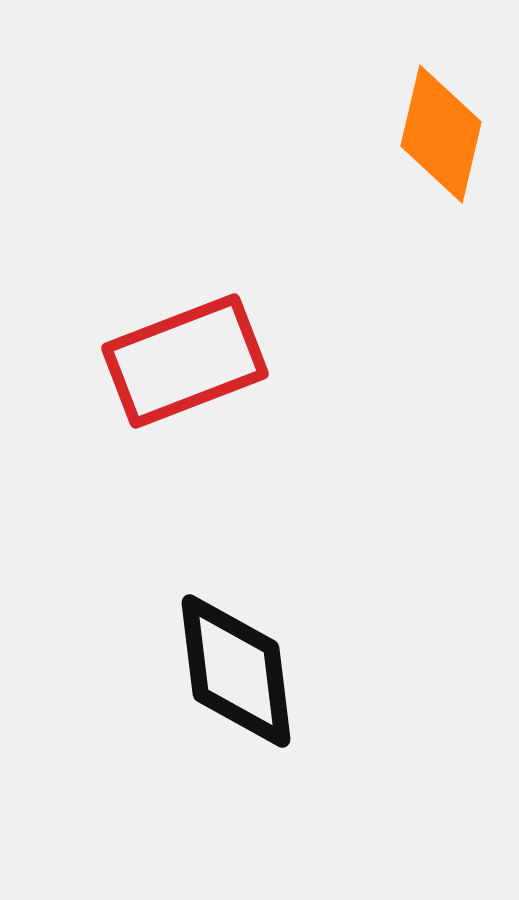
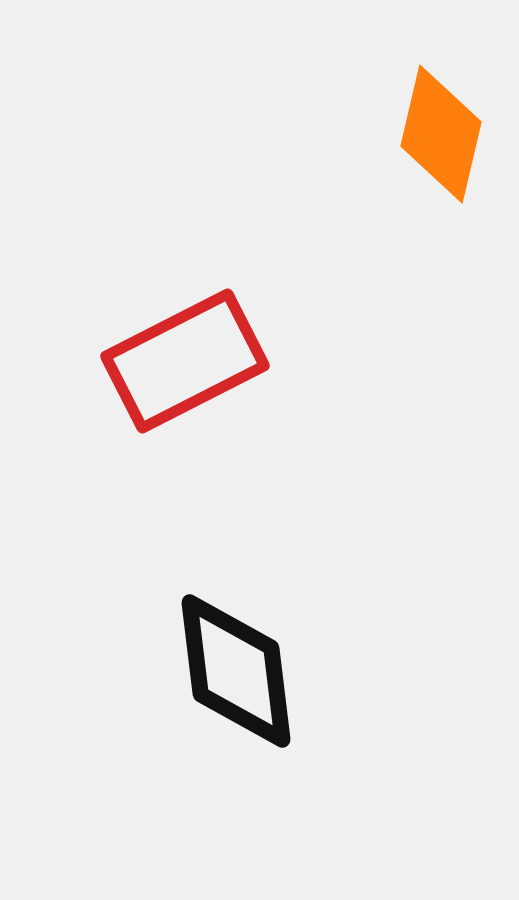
red rectangle: rotated 6 degrees counterclockwise
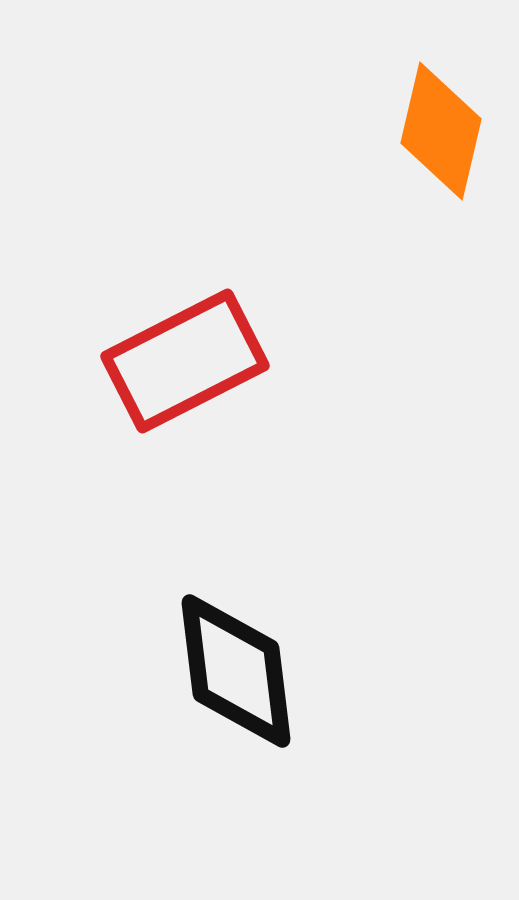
orange diamond: moved 3 px up
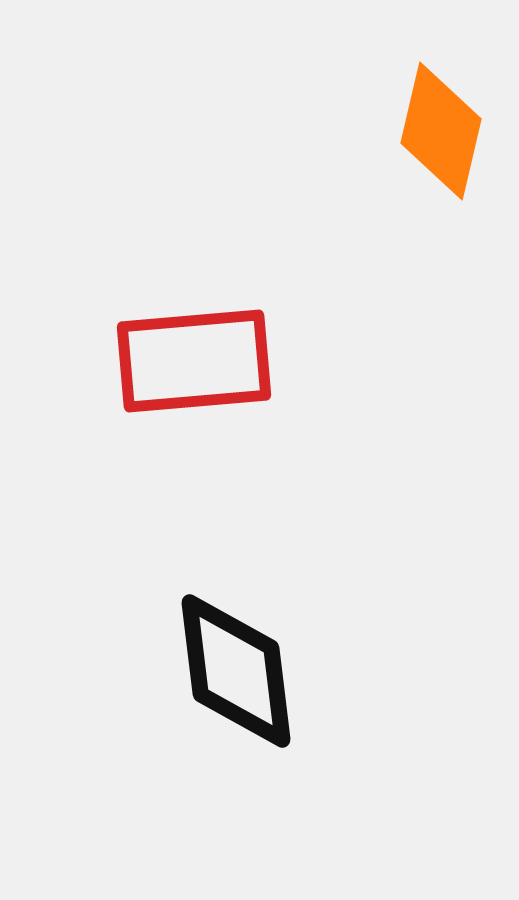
red rectangle: moved 9 px right; rotated 22 degrees clockwise
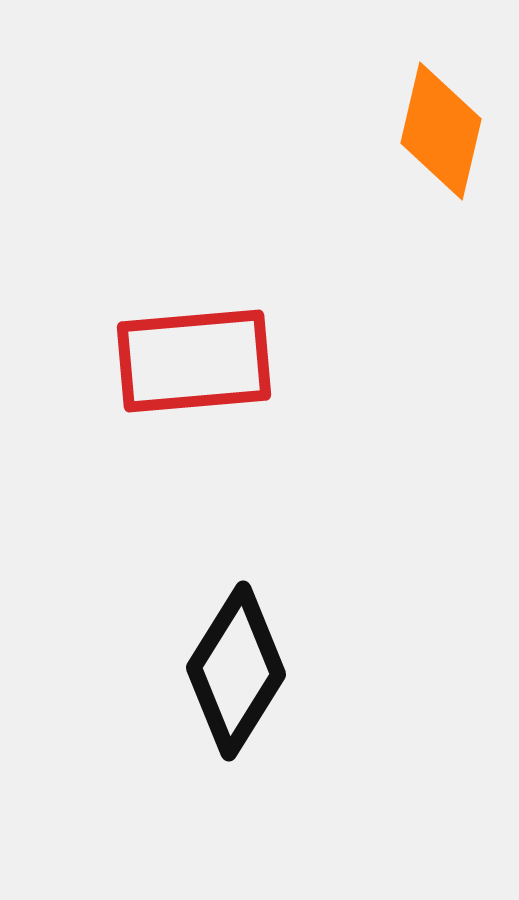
black diamond: rotated 39 degrees clockwise
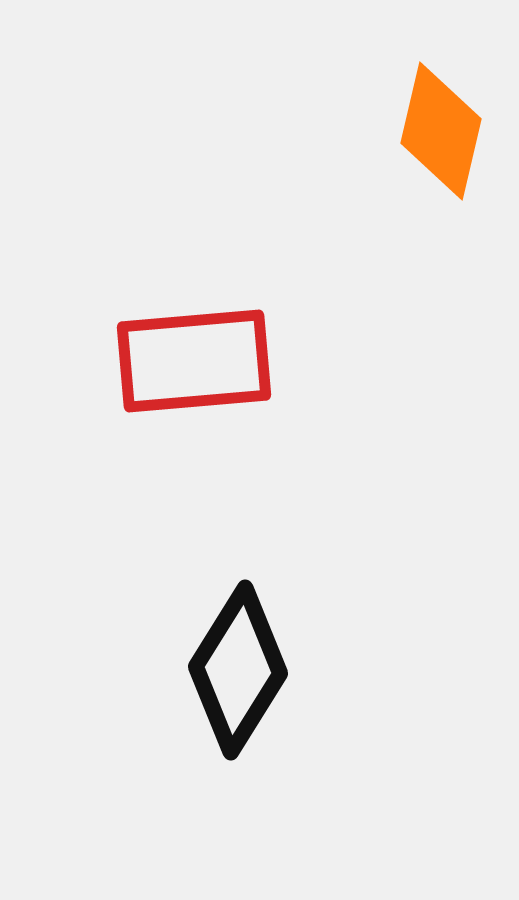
black diamond: moved 2 px right, 1 px up
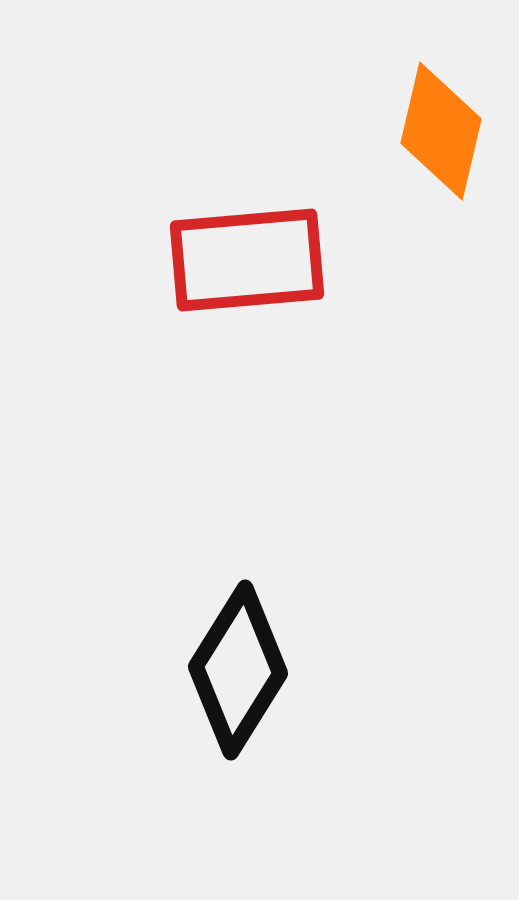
red rectangle: moved 53 px right, 101 px up
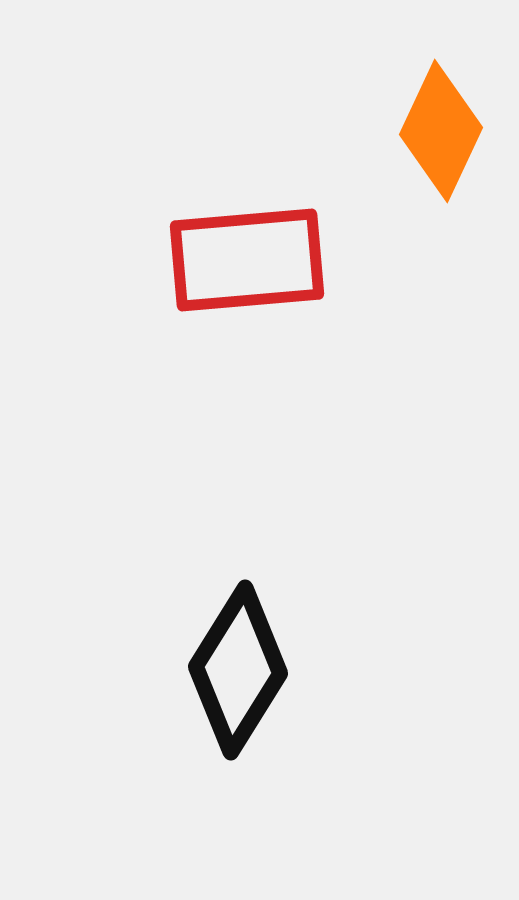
orange diamond: rotated 12 degrees clockwise
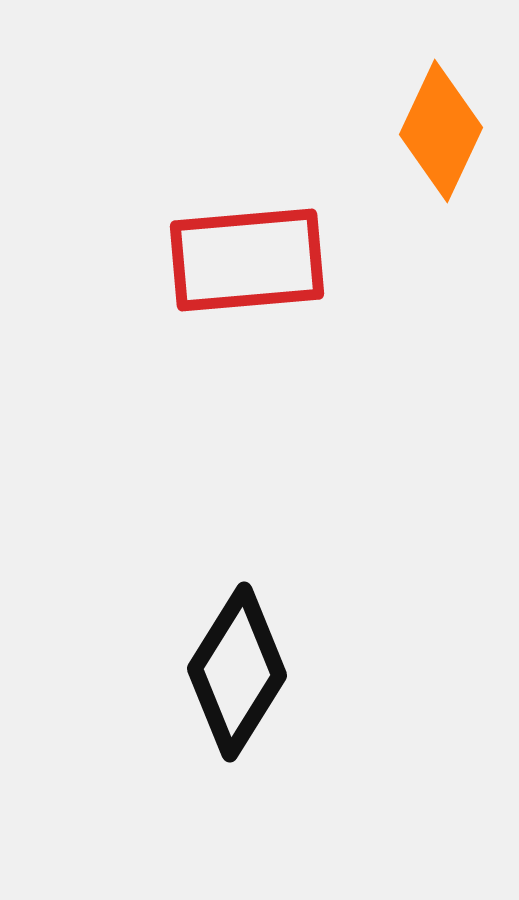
black diamond: moved 1 px left, 2 px down
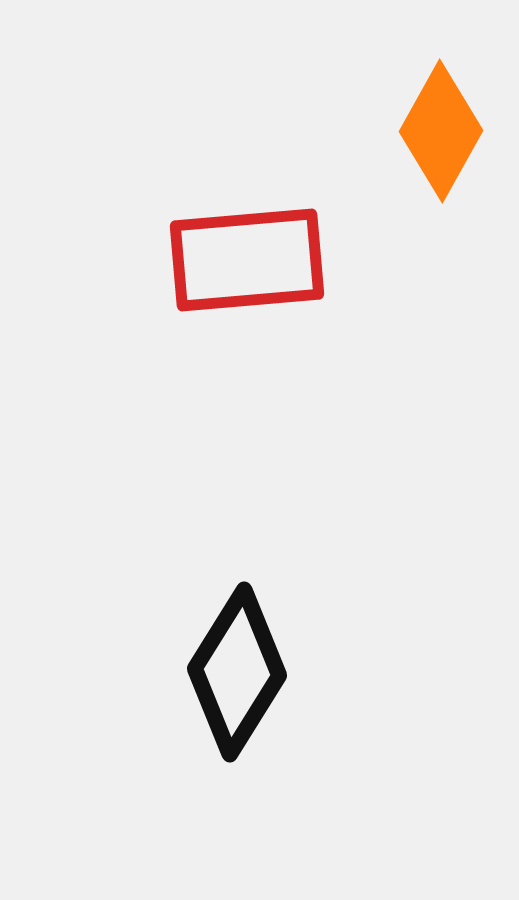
orange diamond: rotated 4 degrees clockwise
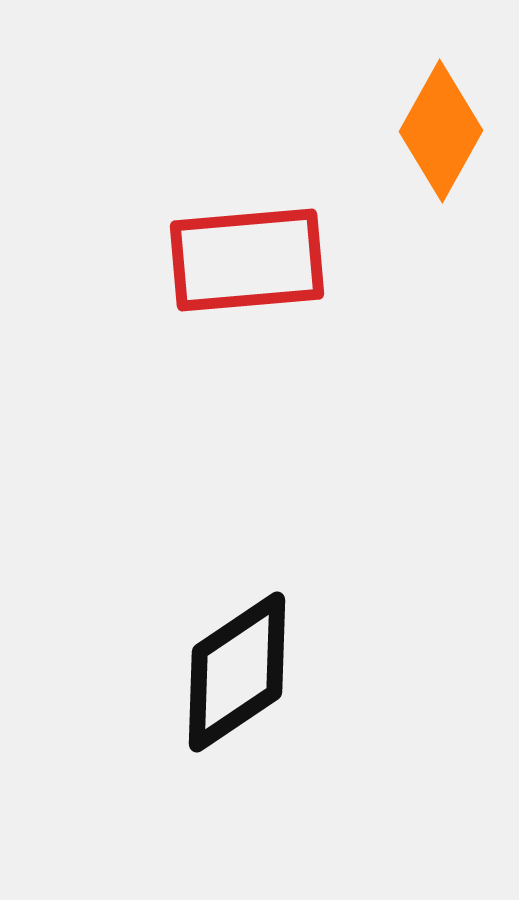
black diamond: rotated 24 degrees clockwise
